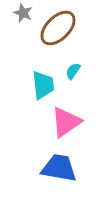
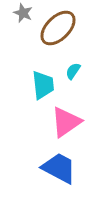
blue trapezoid: rotated 18 degrees clockwise
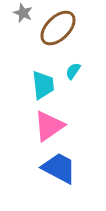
pink triangle: moved 17 px left, 4 px down
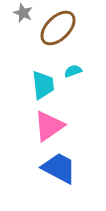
cyan semicircle: rotated 36 degrees clockwise
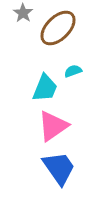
gray star: rotated 12 degrees clockwise
cyan trapezoid: moved 2 px right, 3 px down; rotated 28 degrees clockwise
pink triangle: moved 4 px right
blue trapezoid: rotated 27 degrees clockwise
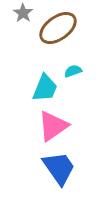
brown ellipse: rotated 9 degrees clockwise
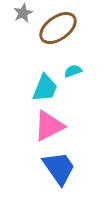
gray star: rotated 12 degrees clockwise
pink triangle: moved 4 px left; rotated 8 degrees clockwise
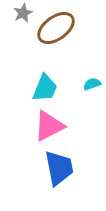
brown ellipse: moved 2 px left
cyan semicircle: moved 19 px right, 13 px down
blue trapezoid: rotated 24 degrees clockwise
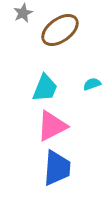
brown ellipse: moved 4 px right, 2 px down
pink triangle: moved 3 px right
blue trapezoid: moved 2 px left; rotated 15 degrees clockwise
